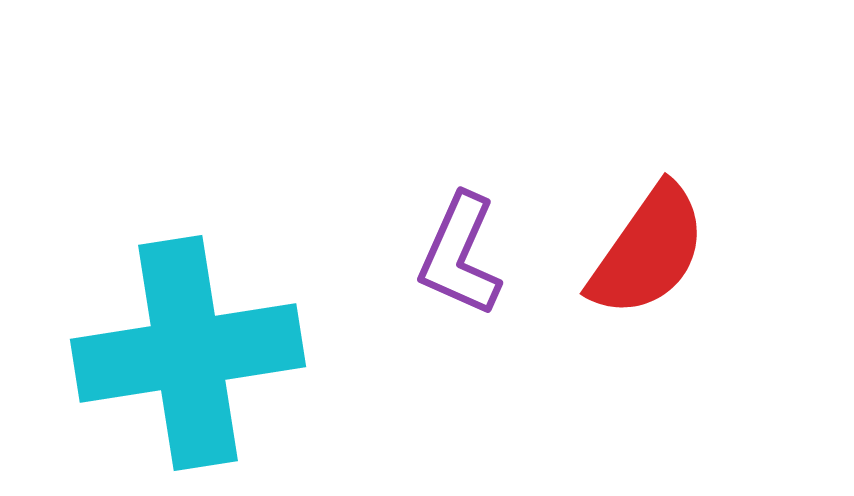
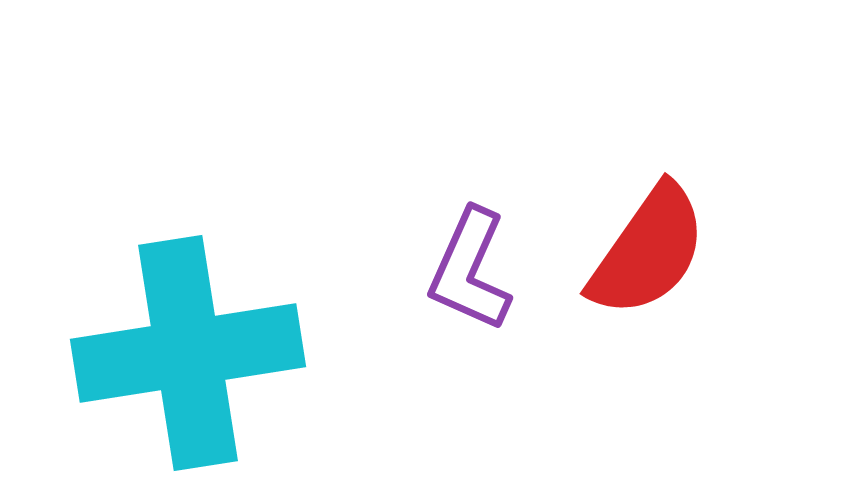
purple L-shape: moved 10 px right, 15 px down
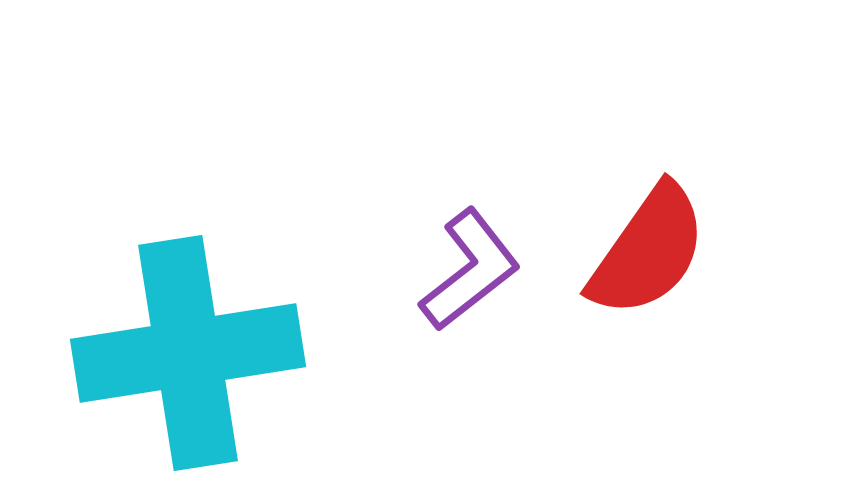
purple L-shape: rotated 152 degrees counterclockwise
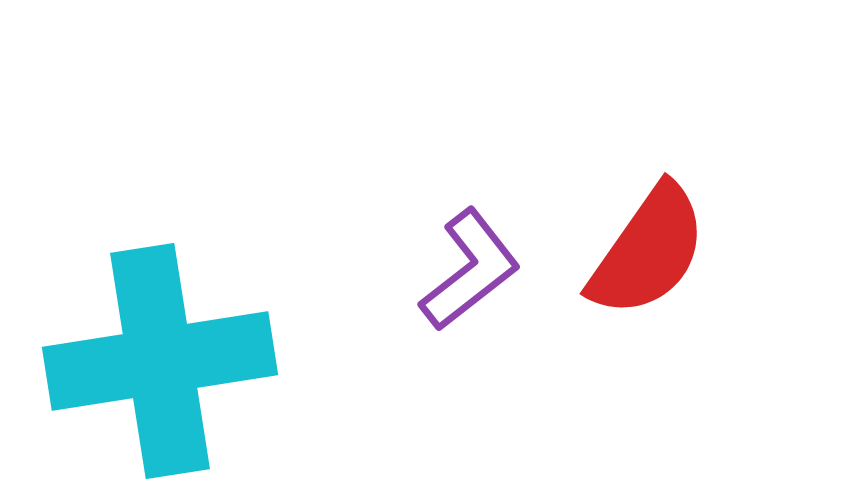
cyan cross: moved 28 px left, 8 px down
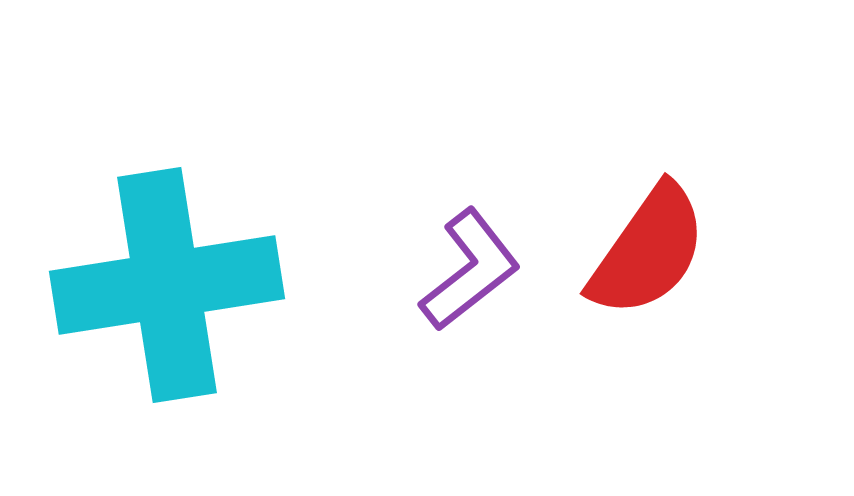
cyan cross: moved 7 px right, 76 px up
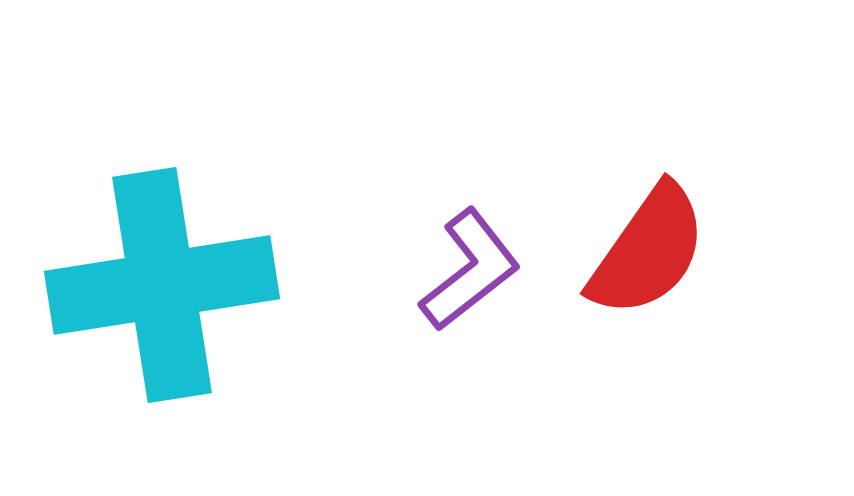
cyan cross: moved 5 px left
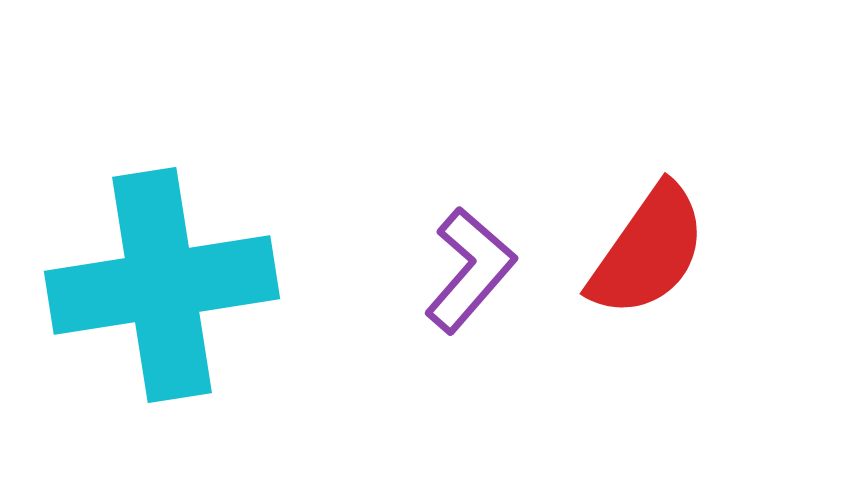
purple L-shape: rotated 11 degrees counterclockwise
